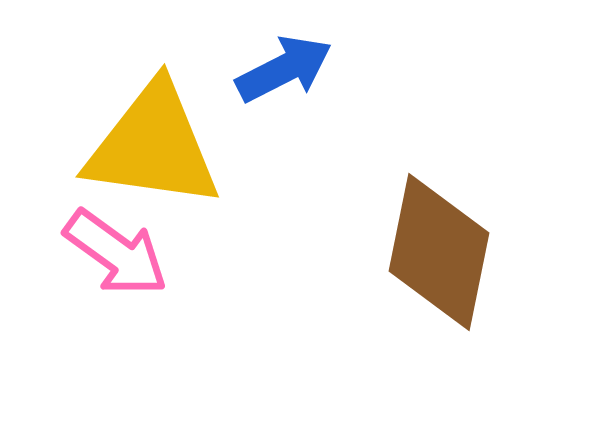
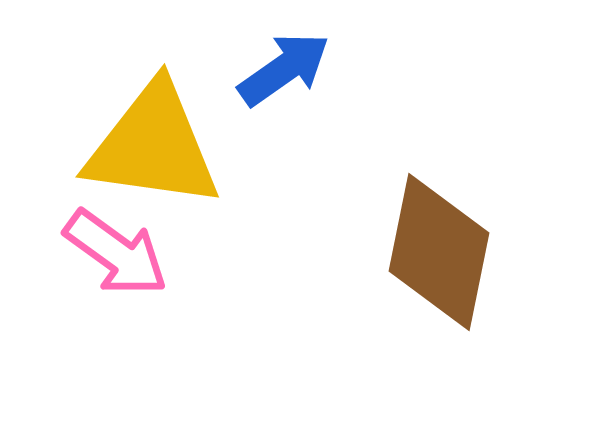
blue arrow: rotated 8 degrees counterclockwise
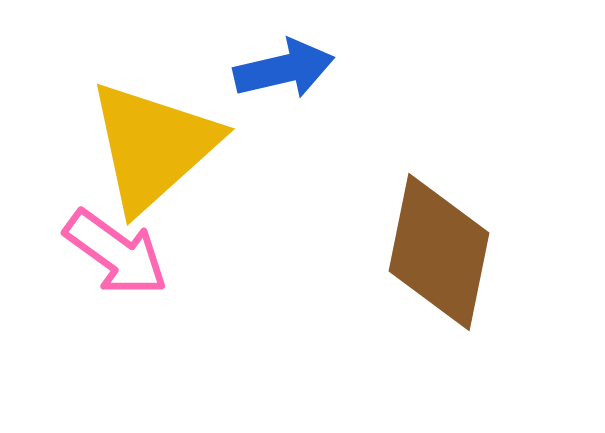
blue arrow: rotated 22 degrees clockwise
yellow triangle: rotated 50 degrees counterclockwise
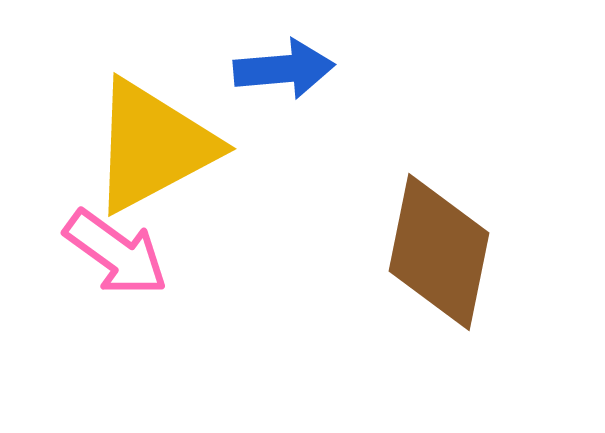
blue arrow: rotated 8 degrees clockwise
yellow triangle: rotated 14 degrees clockwise
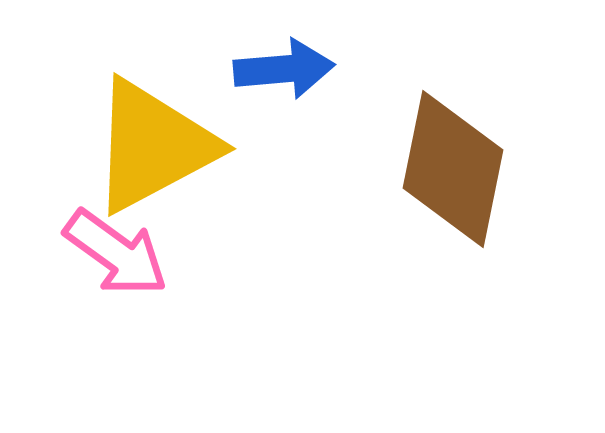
brown diamond: moved 14 px right, 83 px up
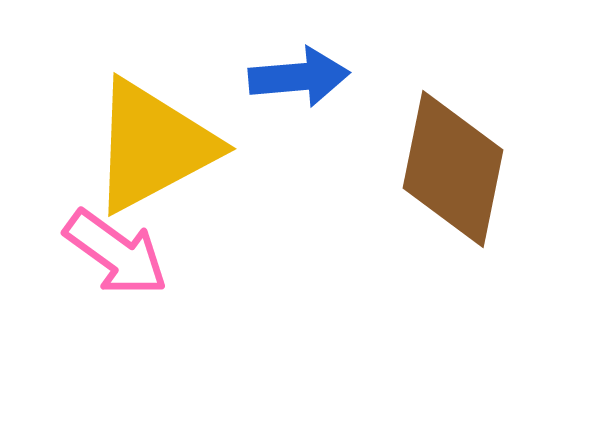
blue arrow: moved 15 px right, 8 px down
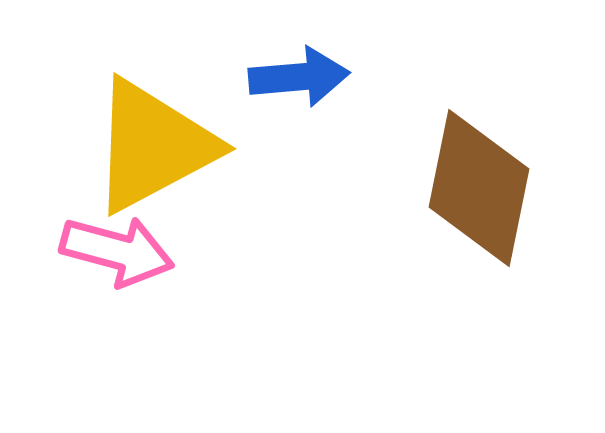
brown diamond: moved 26 px right, 19 px down
pink arrow: moved 1 px right, 2 px up; rotated 21 degrees counterclockwise
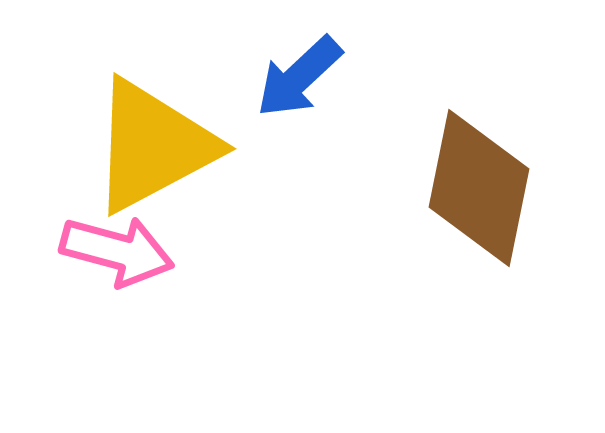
blue arrow: rotated 142 degrees clockwise
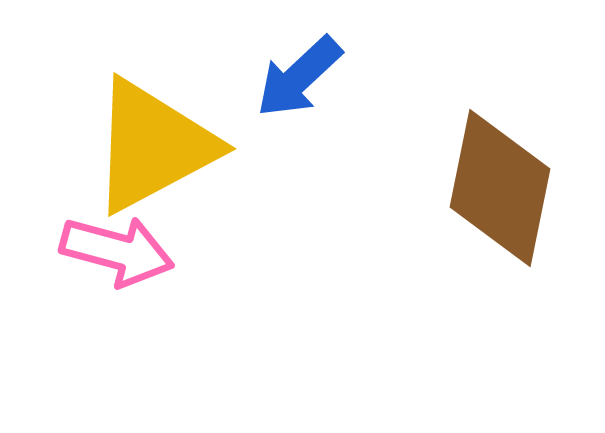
brown diamond: moved 21 px right
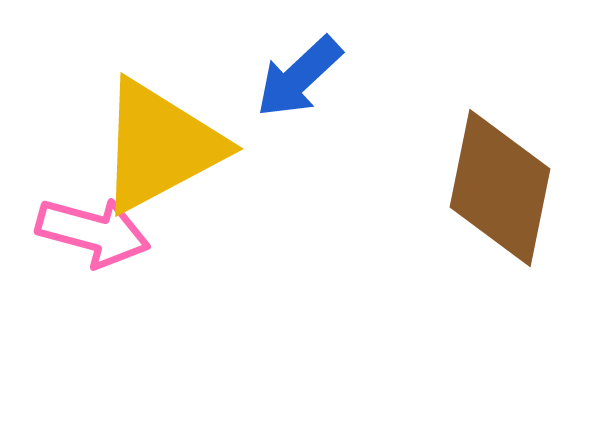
yellow triangle: moved 7 px right
pink arrow: moved 24 px left, 19 px up
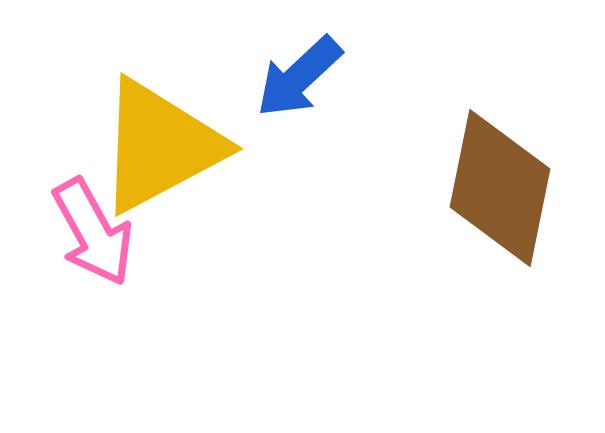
pink arrow: rotated 46 degrees clockwise
